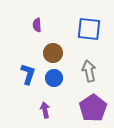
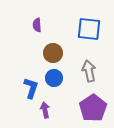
blue L-shape: moved 3 px right, 14 px down
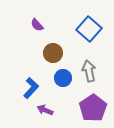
purple semicircle: rotated 40 degrees counterclockwise
blue square: rotated 35 degrees clockwise
blue circle: moved 9 px right
blue L-shape: rotated 25 degrees clockwise
purple arrow: rotated 56 degrees counterclockwise
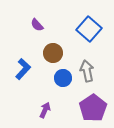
gray arrow: moved 2 px left
blue L-shape: moved 8 px left, 19 px up
purple arrow: rotated 91 degrees clockwise
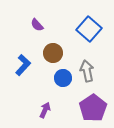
blue L-shape: moved 4 px up
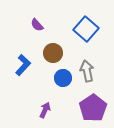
blue square: moved 3 px left
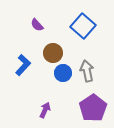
blue square: moved 3 px left, 3 px up
blue circle: moved 5 px up
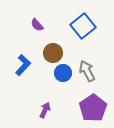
blue square: rotated 10 degrees clockwise
gray arrow: rotated 15 degrees counterclockwise
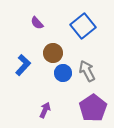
purple semicircle: moved 2 px up
